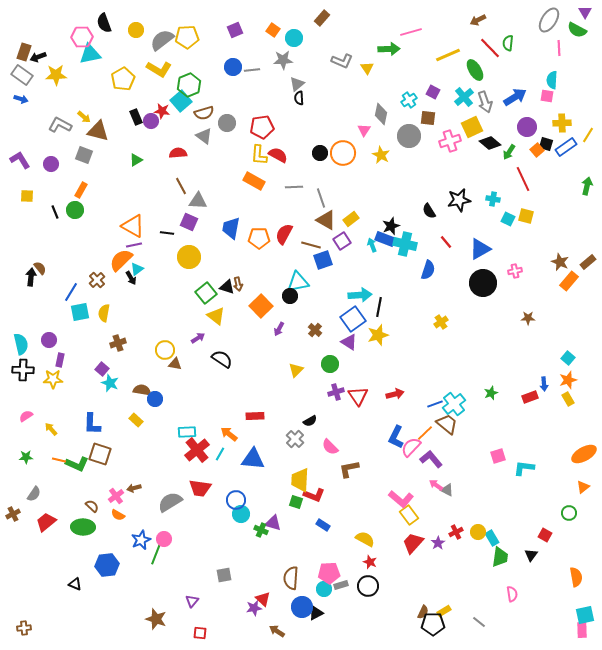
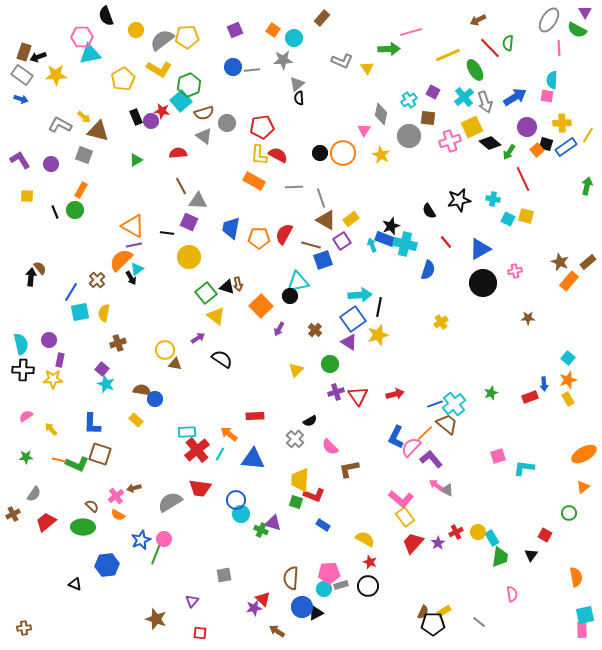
black semicircle at (104, 23): moved 2 px right, 7 px up
cyan star at (110, 383): moved 4 px left, 1 px down
yellow rectangle at (409, 515): moved 4 px left, 2 px down
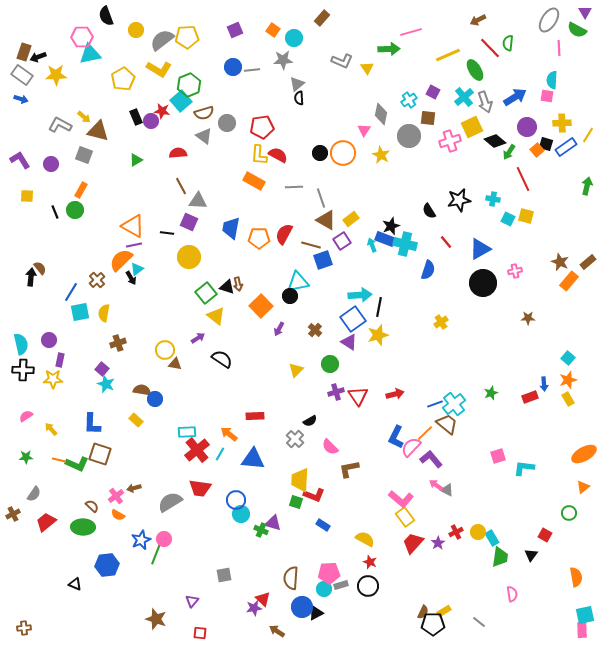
black diamond at (490, 143): moved 5 px right, 2 px up
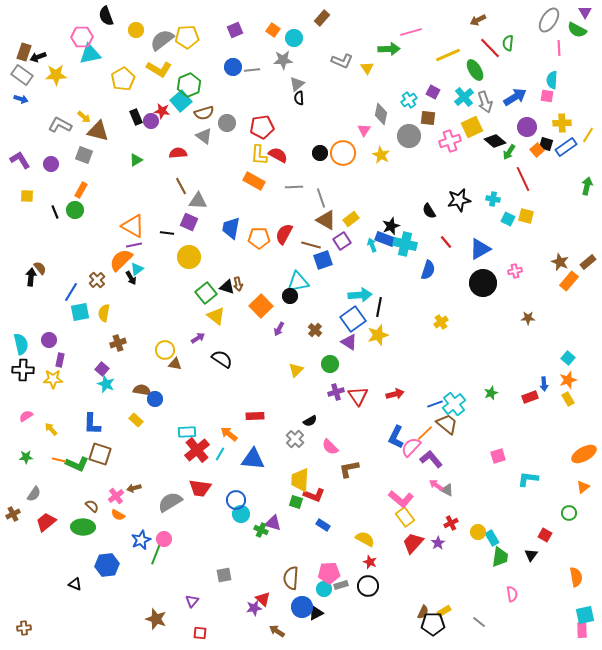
cyan L-shape at (524, 468): moved 4 px right, 11 px down
red cross at (456, 532): moved 5 px left, 9 px up
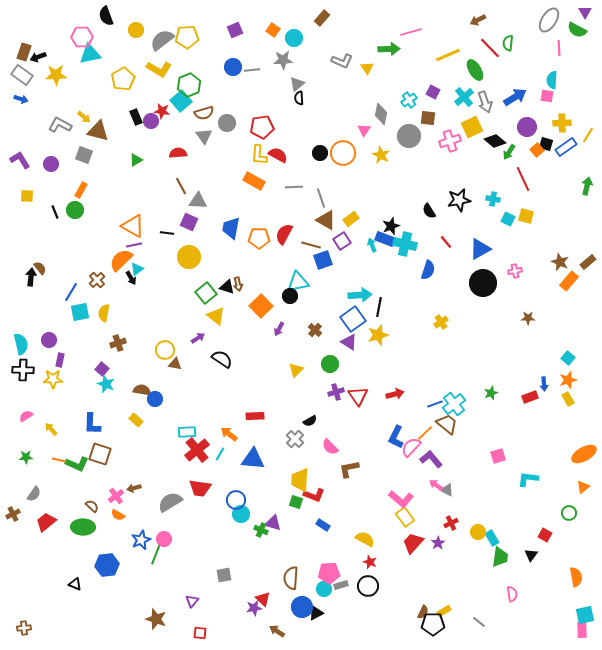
gray triangle at (204, 136): rotated 18 degrees clockwise
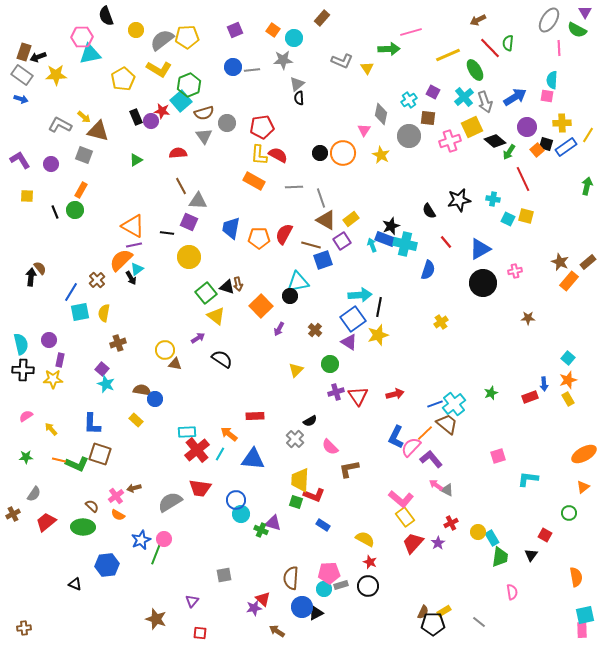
pink semicircle at (512, 594): moved 2 px up
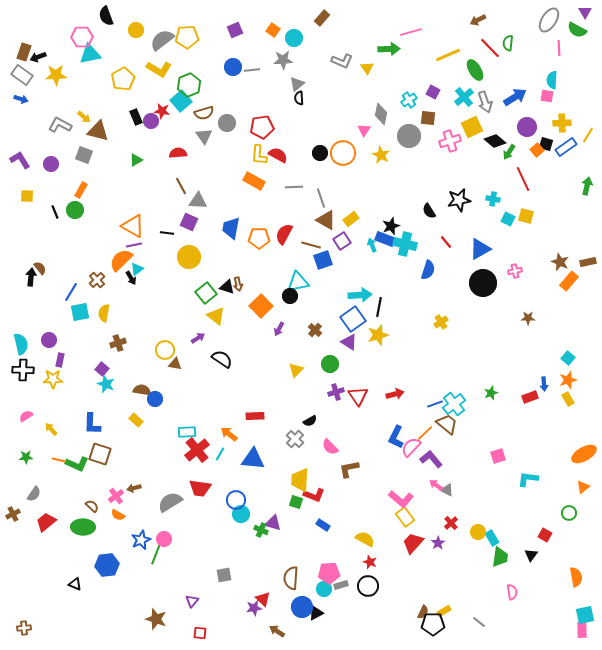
brown rectangle at (588, 262): rotated 28 degrees clockwise
red cross at (451, 523): rotated 16 degrees counterclockwise
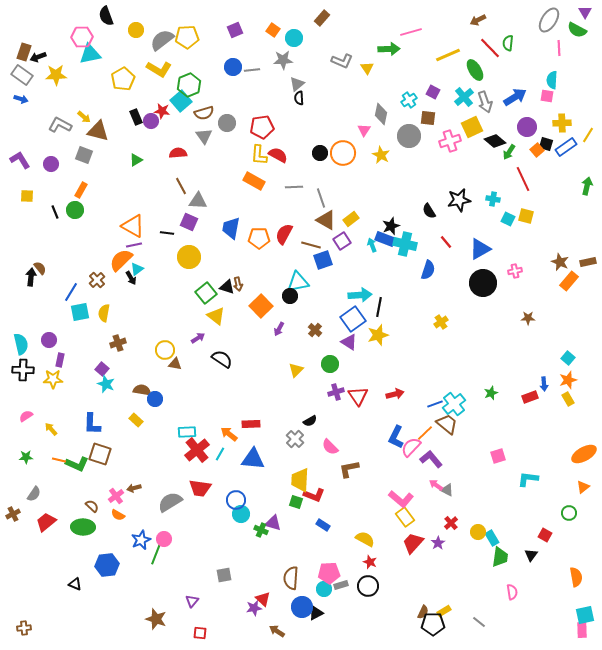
red rectangle at (255, 416): moved 4 px left, 8 px down
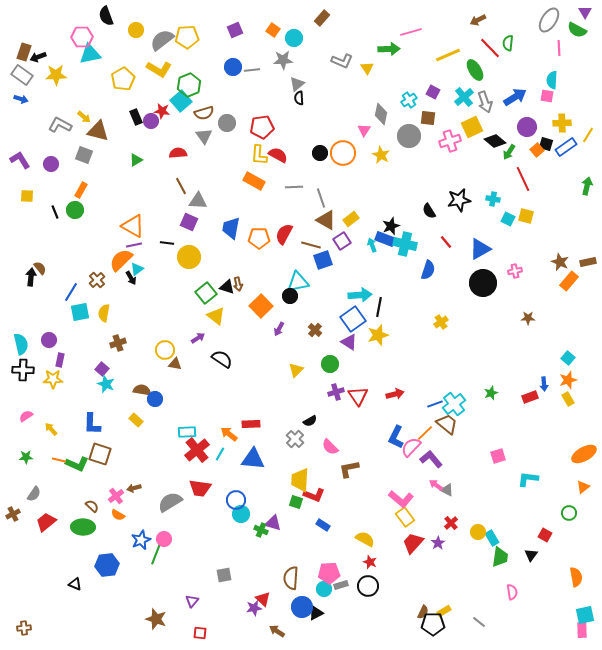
black line at (167, 233): moved 10 px down
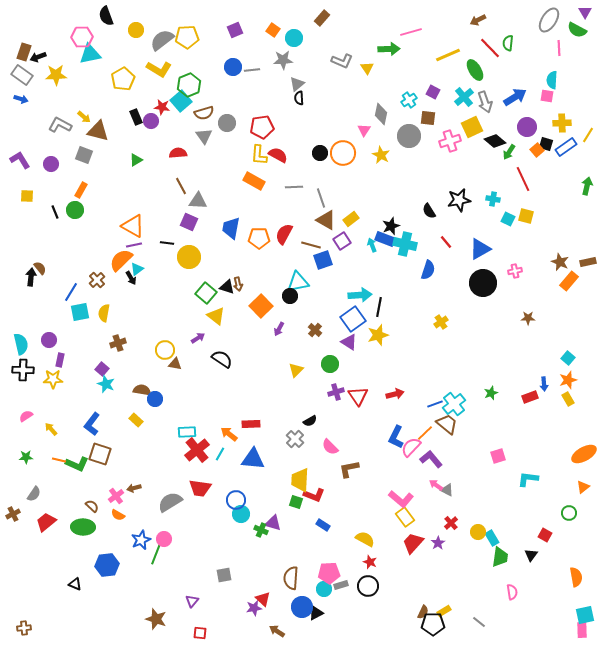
red star at (162, 111): moved 4 px up
green square at (206, 293): rotated 10 degrees counterclockwise
blue L-shape at (92, 424): rotated 35 degrees clockwise
